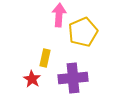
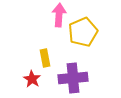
yellow rectangle: rotated 24 degrees counterclockwise
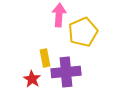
purple cross: moved 7 px left, 6 px up
